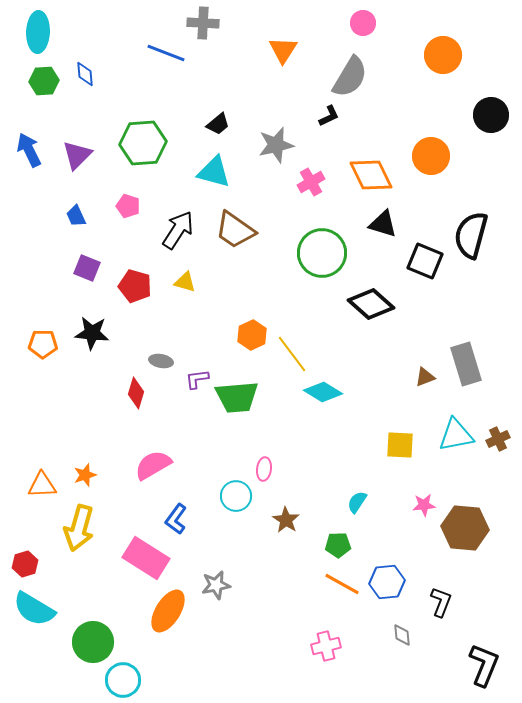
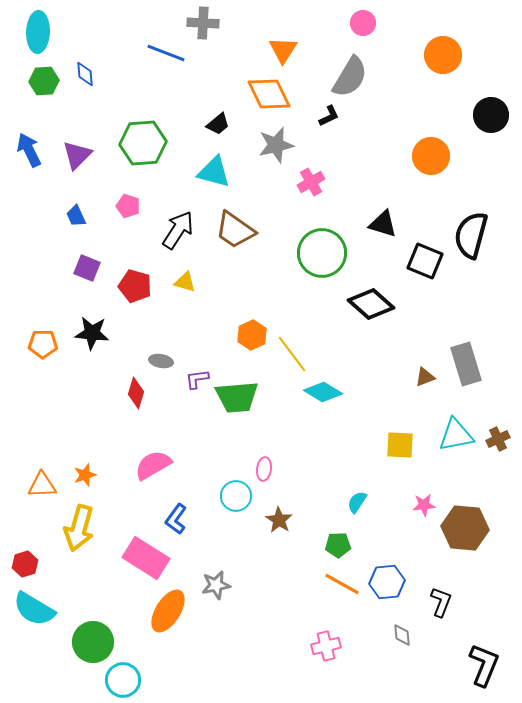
orange diamond at (371, 175): moved 102 px left, 81 px up
brown star at (286, 520): moved 7 px left
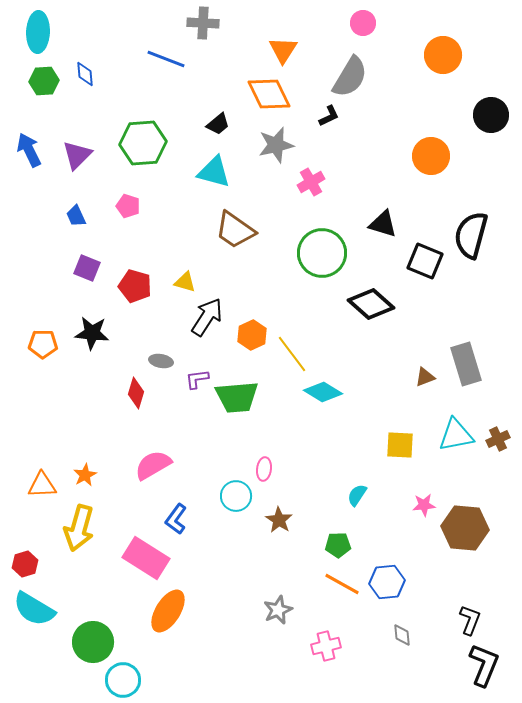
blue line at (166, 53): moved 6 px down
black arrow at (178, 230): moved 29 px right, 87 px down
orange star at (85, 475): rotated 10 degrees counterclockwise
cyan semicircle at (357, 502): moved 7 px up
gray star at (216, 585): moved 62 px right, 25 px down; rotated 12 degrees counterclockwise
black L-shape at (441, 602): moved 29 px right, 18 px down
